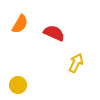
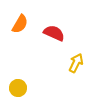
yellow circle: moved 3 px down
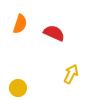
orange semicircle: rotated 12 degrees counterclockwise
yellow arrow: moved 5 px left, 11 px down
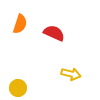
yellow arrow: rotated 78 degrees clockwise
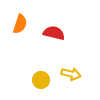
red semicircle: rotated 10 degrees counterclockwise
yellow circle: moved 23 px right, 8 px up
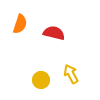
yellow arrow: rotated 132 degrees counterclockwise
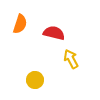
yellow arrow: moved 15 px up
yellow circle: moved 6 px left
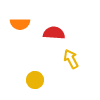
orange semicircle: rotated 72 degrees clockwise
red semicircle: rotated 10 degrees counterclockwise
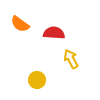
orange semicircle: rotated 36 degrees clockwise
yellow circle: moved 2 px right
